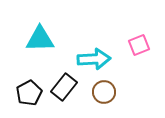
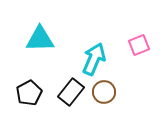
cyan arrow: rotated 64 degrees counterclockwise
black rectangle: moved 7 px right, 5 px down
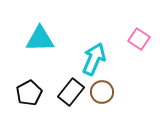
pink square: moved 6 px up; rotated 35 degrees counterclockwise
brown circle: moved 2 px left
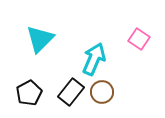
cyan triangle: rotated 44 degrees counterclockwise
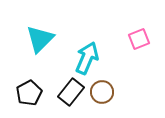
pink square: rotated 35 degrees clockwise
cyan arrow: moved 7 px left, 1 px up
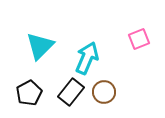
cyan triangle: moved 7 px down
brown circle: moved 2 px right
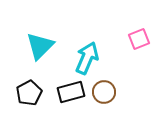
black rectangle: rotated 36 degrees clockwise
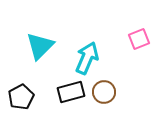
black pentagon: moved 8 px left, 4 px down
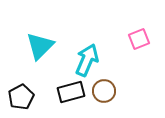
cyan arrow: moved 2 px down
brown circle: moved 1 px up
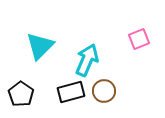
black pentagon: moved 3 px up; rotated 10 degrees counterclockwise
